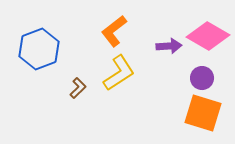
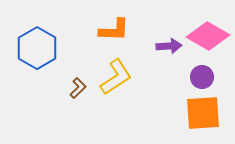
orange L-shape: moved 1 px up; rotated 140 degrees counterclockwise
blue hexagon: moved 2 px left, 1 px up; rotated 9 degrees counterclockwise
yellow L-shape: moved 3 px left, 4 px down
purple circle: moved 1 px up
orange square: rotated 21 degrees counterclockwise
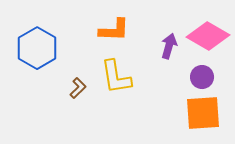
purple arrow: rotated 70 degrees counterclockwise
yellow L-shape: rotated 114 degrees clockwise
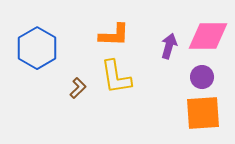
orange L-shape: moved 5 px down
pink diamond: rotated 30 degrees counterclockwise
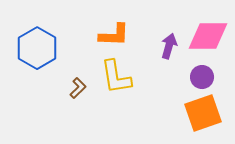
orange square: rotated 15 degrees counterclockwise
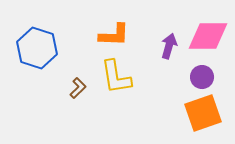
blue hexagon: rotated 12 degrees counterclockwise
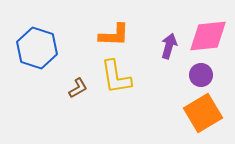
pink diamond: rotated 6 degrees counterclockwise
purple circle: moved 1 px left, 2 px up
brown L-shape: rotated 15 degrees clockwise
orange square: rotated 12 degrees counterclockwise
